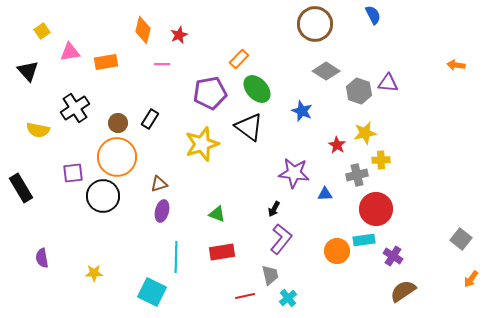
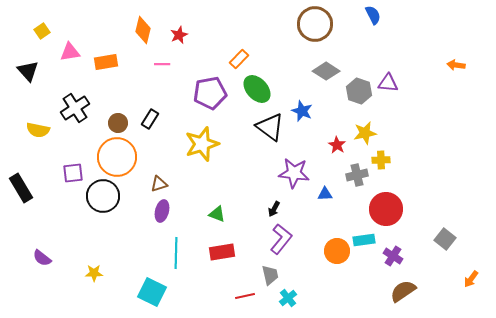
black triangle at (249, 127): moved 21 px right
red circle at (376, 209): moved 10 px right
gray square at (461, 239): moved 16 px left
cyan line at (176, 257): moved 4 px up
purple semicircle at (42, 258): rotated 42 degrees counterclockwise
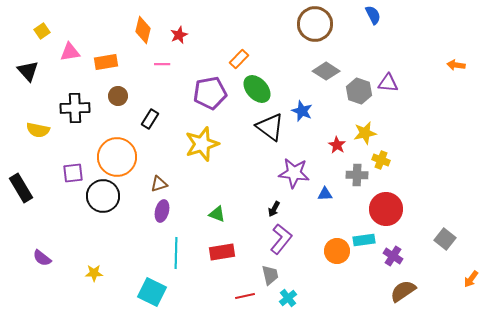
black cross at (75, 108): rotated 32 degrees clockwise
brown circle at (118, 123): moved 27 px up
yellow cross at (381, 160): rotated 24 degrees clockwise
gray cross at (357, 175): rotated 15 degrees clockwise
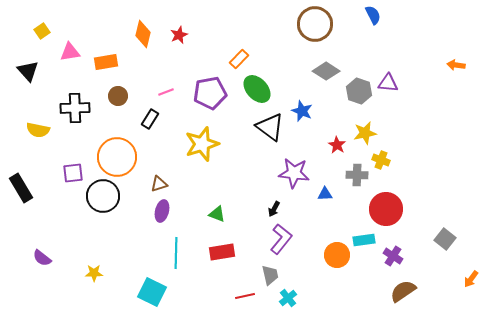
orange diamond at (143, 30): moved 4 px down
pink line at (162, 64): moved 4 px right, 28 px down; rotated 21 degrees counterclockwise
orange circle at (337, 251): moved 4 px down
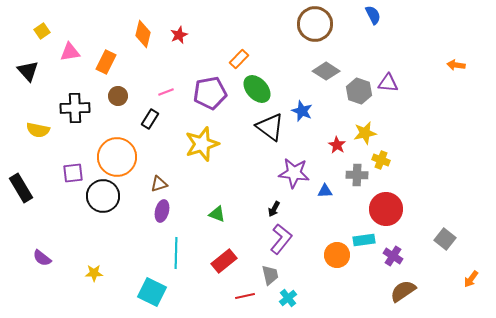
orange rectangle at (106, 62): rotated 55 degrees counterclockwise
blue triangle at (325, 194): moved 3 px up
red rectangle at (222, 252): moved 2 px right, 9 px down; rotated 30 degrees counterclockwise
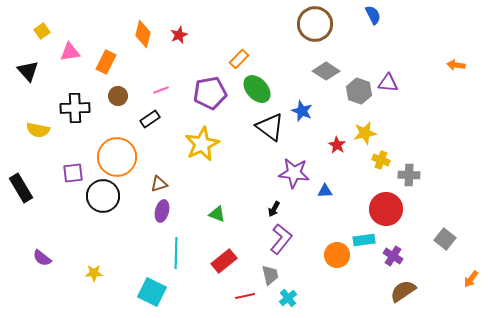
pink line at (166, 92): moved 5 px left, 2 px up
black rectangle at (150, 119): rotated 24 degrees clockwise
yellow star at (202, 144): rotated 8 degrees counterclockwise
gray cross at (357, 175): moved 52 px right
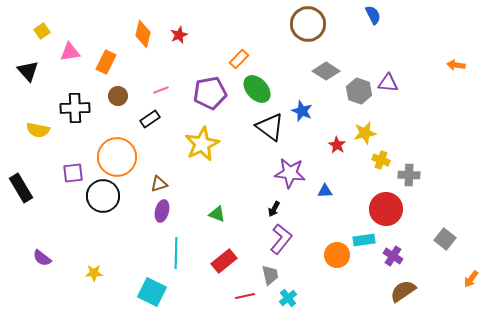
brown circle at (315, 24): moved 7 px left
purple star at (294, 173): moved 4 px left
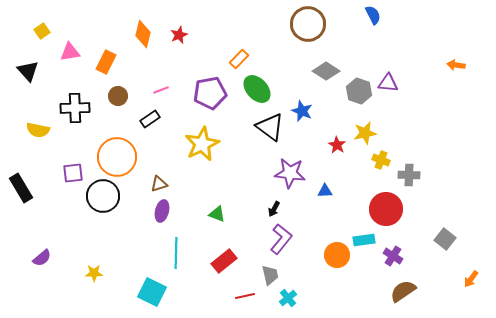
purple semicircle at (42, 258): rotated 78 degrees counterclockwise
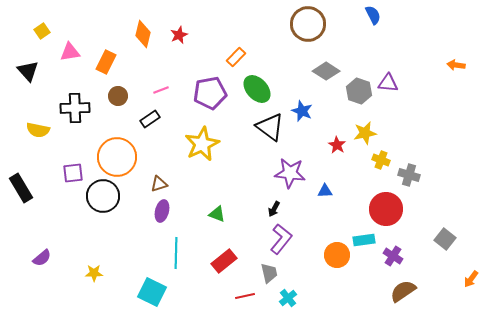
orange rectangle at (239, 59): moved 3 px left, 2 px up
gray cross at (409, 175): rotated 15 degrees clockwise
gray trapezoid at (270, 275): moved 1 px left, 2 px up
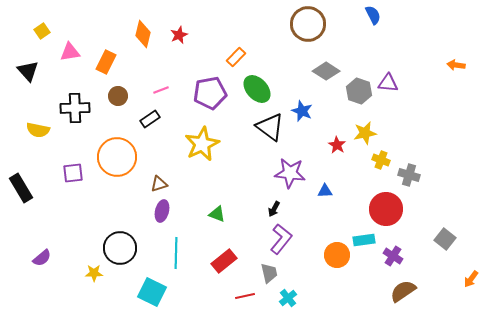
black circle at (103, 196): moved 17 px right, 52 px down
